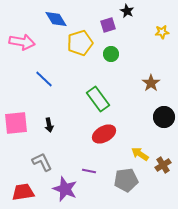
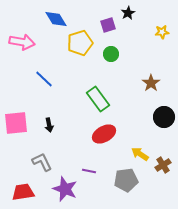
black star: moved 1 px right, 2 px down; rotated 16 degrees clockwise
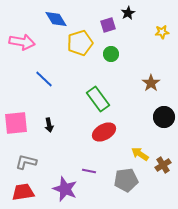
red ellipse: moved 2 px up
gray L-shape: moved 16 px left; rotated 50 degrees counterclockwise
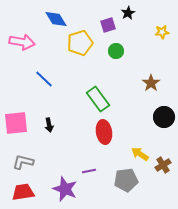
green circle: moved 5 px right, 3 px up
red ellipse: rotated 70 degrees counterclockwise
gray L-shape: moved 3 px left
purple line: rotated 24 degrees counterclockwise
